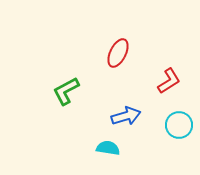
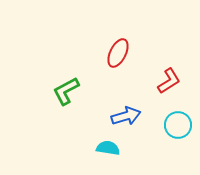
cyan circle: moved 1 px left
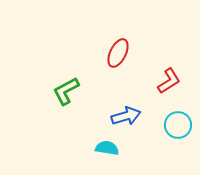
cyan semicircle: moved 1 px left
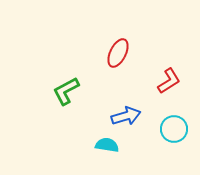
cyan circle: moved 4 px left, 4 px down
cyan semicircle: moved 3 px up
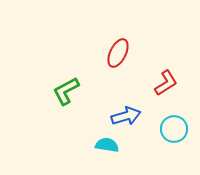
red L-shape: moved 3 px left, 2 px down
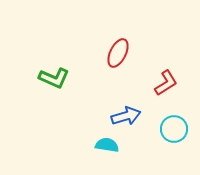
green L-shape: moved 12 px left, 13 px up; rotated 128 degrees counterclockwise
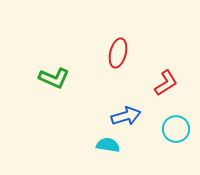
red ellipse: rotated 12 degrees counterclockwise
cyan circle: moved 2 px right
cyan semicircle: moved 1 px right
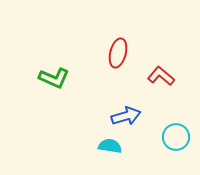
red L-shape: moved 5 px left, 7 px up; rotated 108 degrees counterclockwise
cyan circle: moved 8 px down
cyan semicircle: moved 2 px right, 1 px down
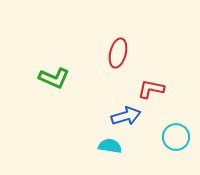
red L-shape: moved 10 px left, 13 px down; rotated 28 degrees counterclockwise
